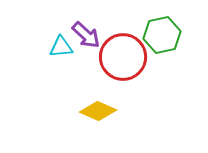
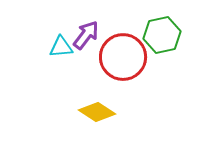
purple arrow: rotated 96 degrees counterclockwise
yellow diamond: moved 1 px left, 1 px down; rotated 9 degrees clockwise
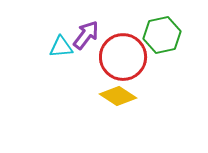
yellow diamond: moved 21 px right, 16 px up
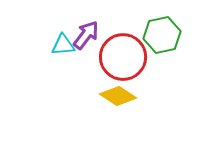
cyan triangle: moved 2 px right, 2 px up
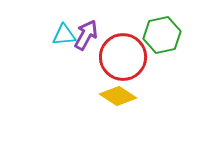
purple arrow: rotated 8 degrees counterclockwise
cyan triangle: moved 1 px right, 10 px up
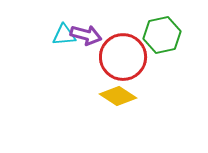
purple arrow: rotated 76 degrees clockwise
